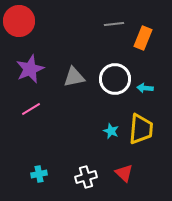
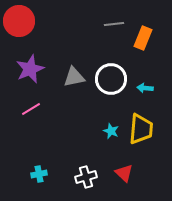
white circle: moved 4 px left
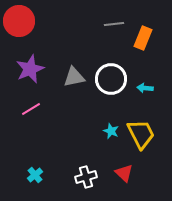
yellow trapezoid: moved 5 px down; rotated 32 degrees counterclockwise
cyan cross: moved 4 px left, 1 px down; rotated 28 degrees counterclockwise
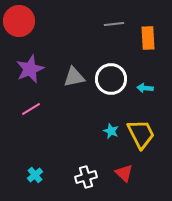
orange rectangle: moved 5 px right; rotated 25 degrees counterclockwise
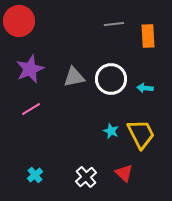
orange rectangle: moved 2 px up
white cross: rotated 25 degrees counterclockwise
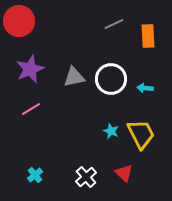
gray line: rotated 18 degrees counterclockwise
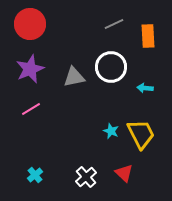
red circle: moved 11 px right, 3 px down
white circle: moved 12 px up
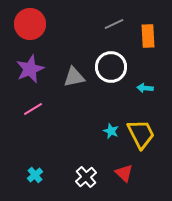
pink line: moved 2 px right
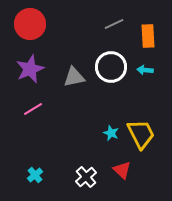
cyan arrow: moved 18 px up
cyan star: moved 2 px down
red triangle: moved 2 px left, 3 px up
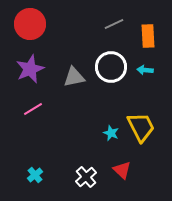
yellow trapezoid: moved 7 px up
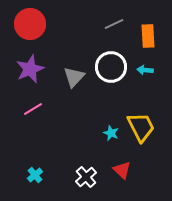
gray triangle: rotated 35 degrees counterclockwise
